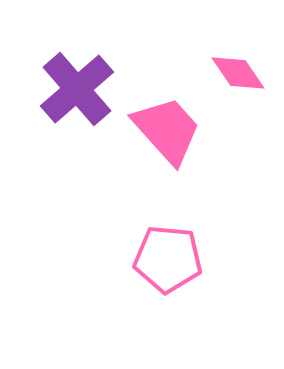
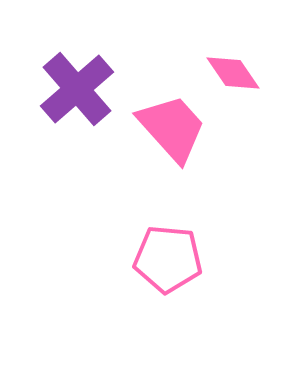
pink diamond: moved 5 px left
pink trapezoid: moved 5 px right, 2 px up
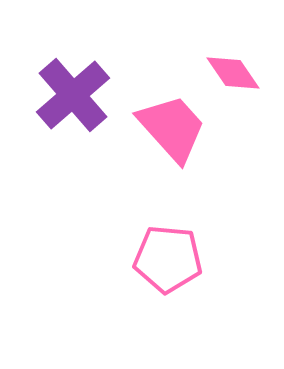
purple cross: moved 4 px left, 6 px down
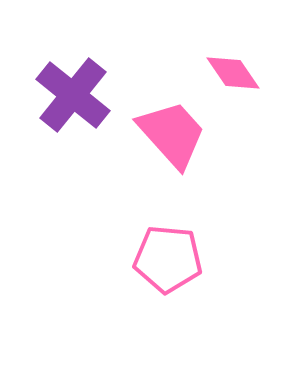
purple cross: rotated 10 degrees counterclockwise
pink trapezoid: moved 6 px down
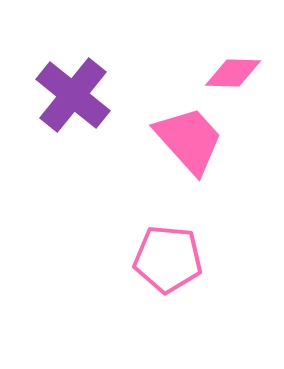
pink diamond: rotated 54 degrees counterclockwise
pink trapezoid: moved 17 px right, 6 px down
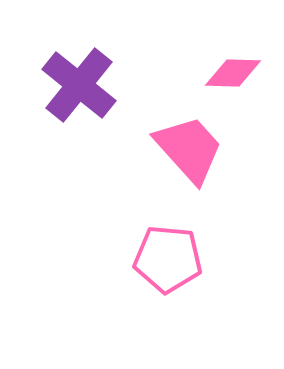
purple cross: moved 6 px right, 10 px up
pink trapezoid: moved 9 px down
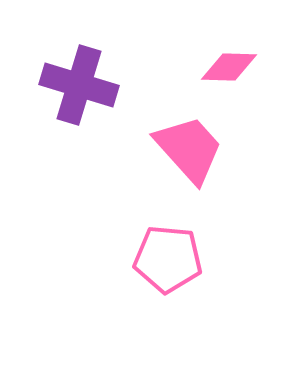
pink diamond: moved 4 px left, 6 px up
purple cross: rotated 22 degrees counterclockwise
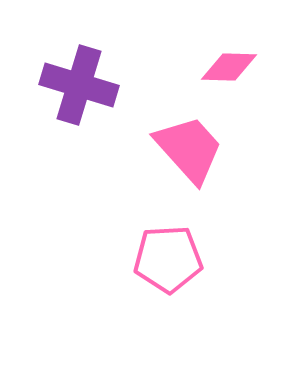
pink pentagon: rotated 8 degrees counterclockwise
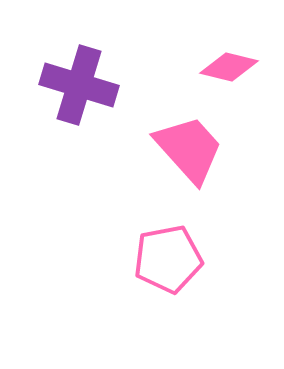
pink diamond: rotated 12 degrees clockwise
pink pentagon: rotated 8 degrees counterclockwise
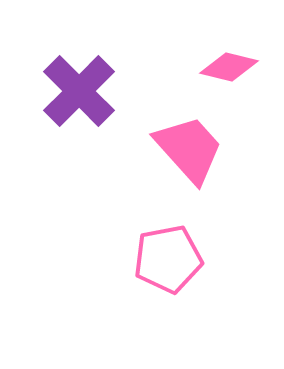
purple cross: moved 6 px down; rotated 28 degrees clockwise
